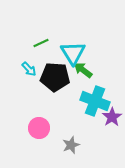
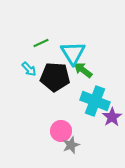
pink circle: moved 22 px right, 3 px down
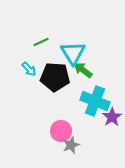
green line: moved 1 px up
